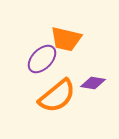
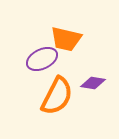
purple ellipse: rotated 20 degrees clockwise
orange semicircle: rotated 24 degrees counterclockwise
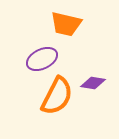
orange trapezoid: moved 15 px up
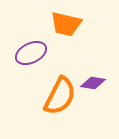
purple ellipse: moved 11 px left, 6 px up
orange semicircle: moved 3 px right
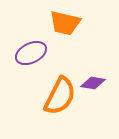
orange trapezoid: moved 1 px left, 1 px up
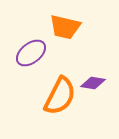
orange trapezoid: moved 4 px down
purple ellipse: rotated 12 degrees counterclockwise
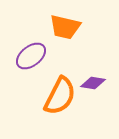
purple ellipse: moved 3 px down
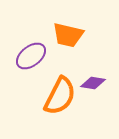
orange trapezoid: moved 3 px right, 8 px down
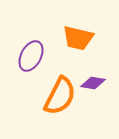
orange trapezoid: moved 10 px right, 3 px down
purple ellipse: rotated 24 degrees counterclockwise
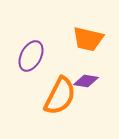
orange trapezoid: moved 10 px right, 1 px down
purple diamond: moved 7 px left, 2 px up
